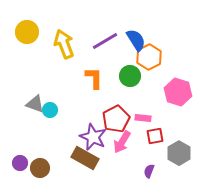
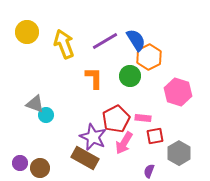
cyan circle: moved 4 px left, 5 px down
pink arrow: moved 2 px right, 1 px down
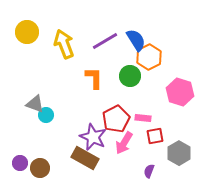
pink hexagon: moved 2 px right
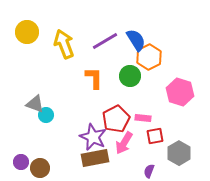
brown rectangle: moved 10 px right; rotated 40 degrees counterclockwise
purple circle: moved 1 px right, 1 px up
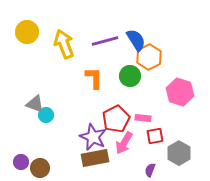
purple line: rotated 16 degrees clockwise
purple semicircle: moved 1 px right, 1 px up
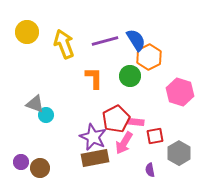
pink rectangle: moved 7 px left, 4 px down
purple semicircle: rotated 32 degrees counterclockwise
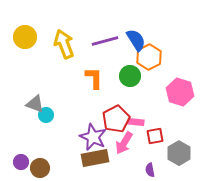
yellow circle: moved 2 px left, 5 px down
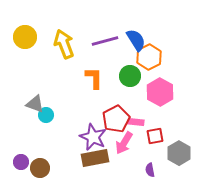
pink hexagon: moved 20 px left; rotated 12 degrees clockwise
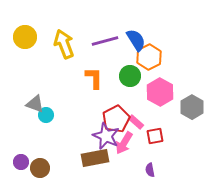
pink rectangle: rotated 35 degrees clockwise
purple star: moved 13 px right, 1 px up
gray hexagon: moved 13 px right, 46 px up
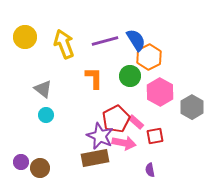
gray triangle: moved 8 px right, 15 px up; rotated 18 degrees clockwise
purple star: moved 6 px left
pink arrow: rotated 110 degrees counterclockwise
